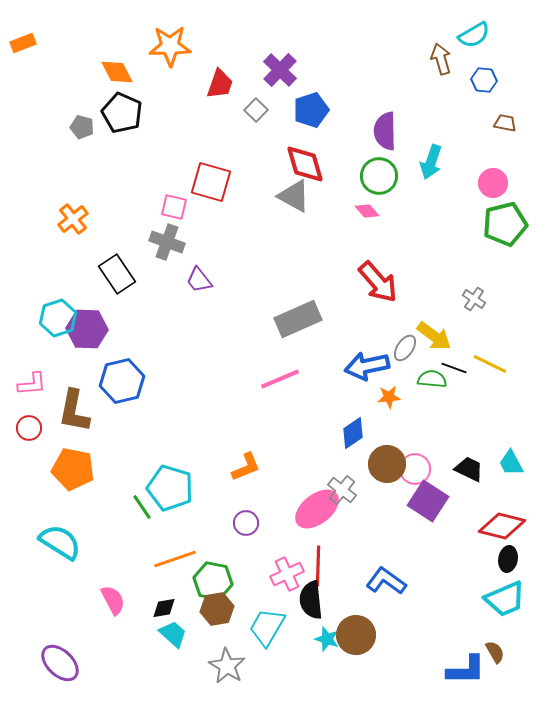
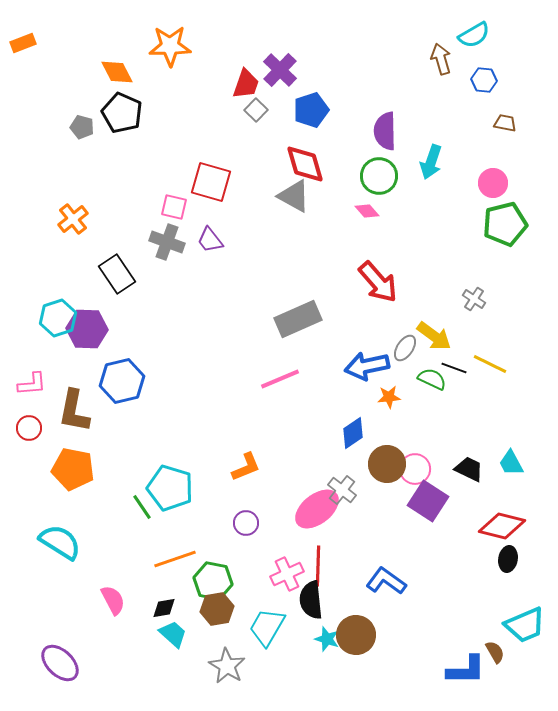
red trapezoid at (220, 84): moved 26 px right
purple trapezoid at (199, 280): moved 11 px right, 40 px up
green semicircle at (432, 379): rotated 20 degrees clockwise
cyan trapezoid at (505, 599): moved 20 px right, 26 px down
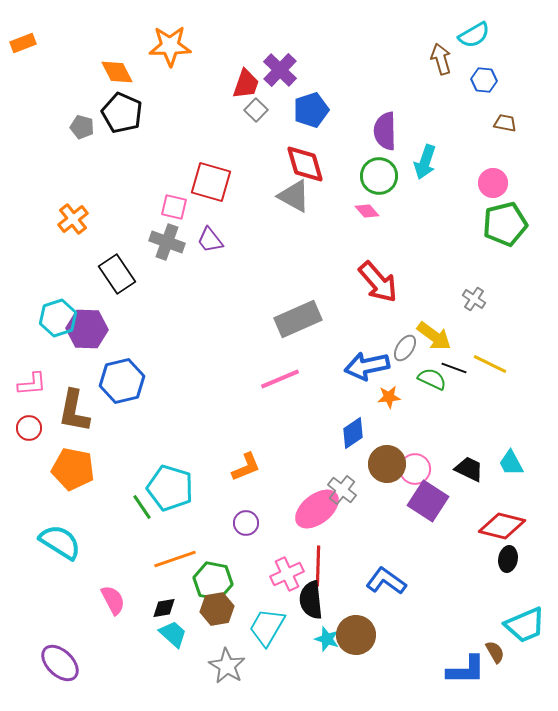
cyan arrow at (431, 162): moved 6 px left
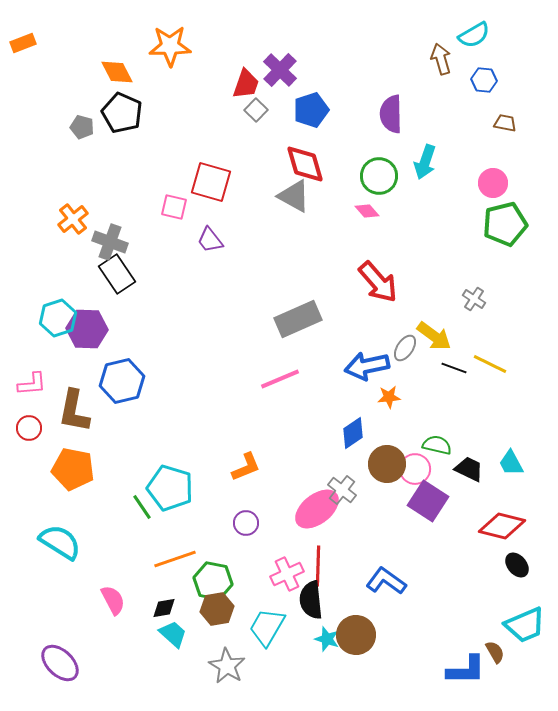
purple semicircle at (385, 131): moved 6 px right, 17 px up
gray cross at (167, 242): moved 57 px left
green semicircle at (432, 379): moved 5 px right, 66 px down; rotated 12 degrees counterclockwise
black ellipse at (508, 559): moved 9 px right, 6 px down; rotated 50 degrees counterclockwise
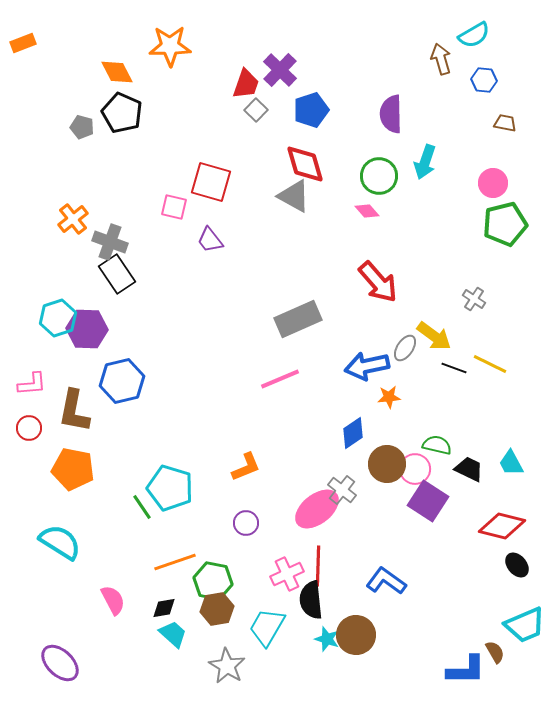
orange line at (175, 559): moved 3 px down
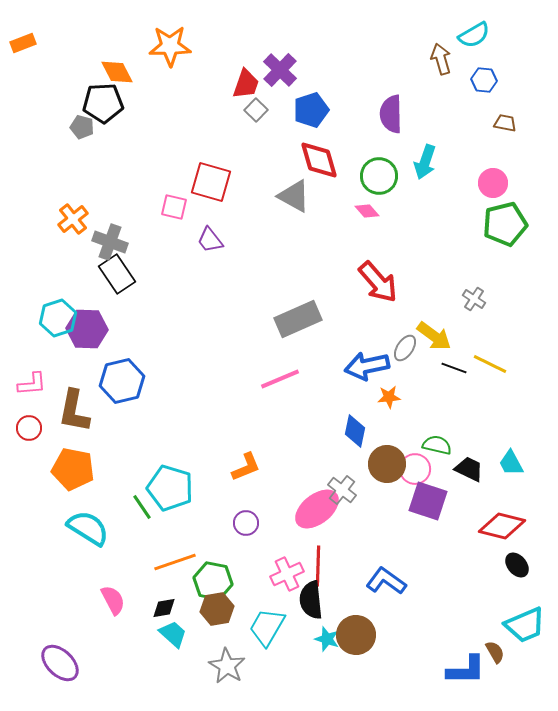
black pentagon at (122, 113): moved 19 px left, 10 px up; rotated 27 degrees counterclockwise
red diamond at (305, 164): moved 14 px right, 4 px up
blue diamond at (353, 433): moved 2 px right, 2 px up; rotated 44 degrees counterclockwise
purple square at (428, 501): rotated 15 degrees counterclockwise
cyan semicircle at (60, 542): moved 28 px right, 14 px up
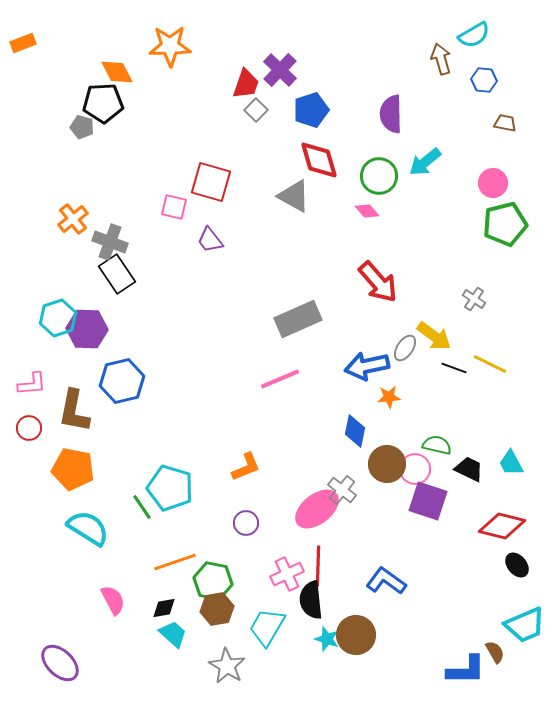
cyan arrow at (425, 162): rotated 32 degrees clockwise
